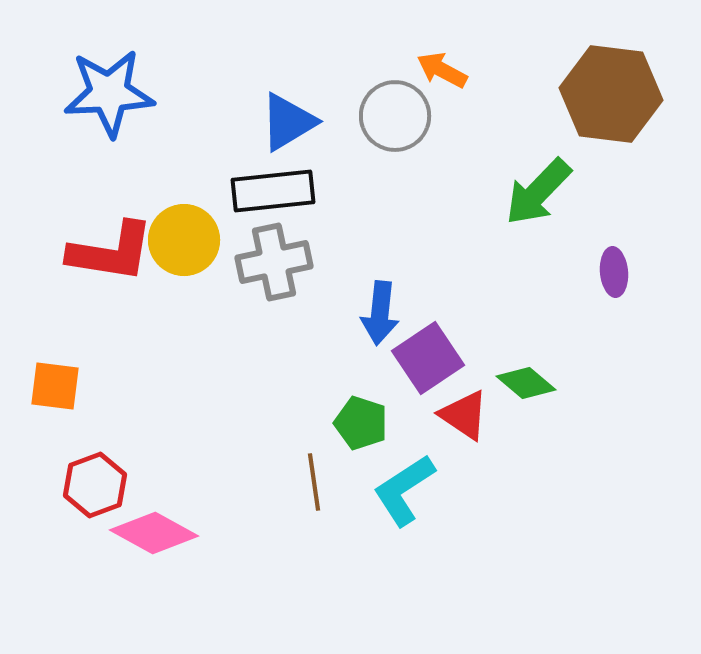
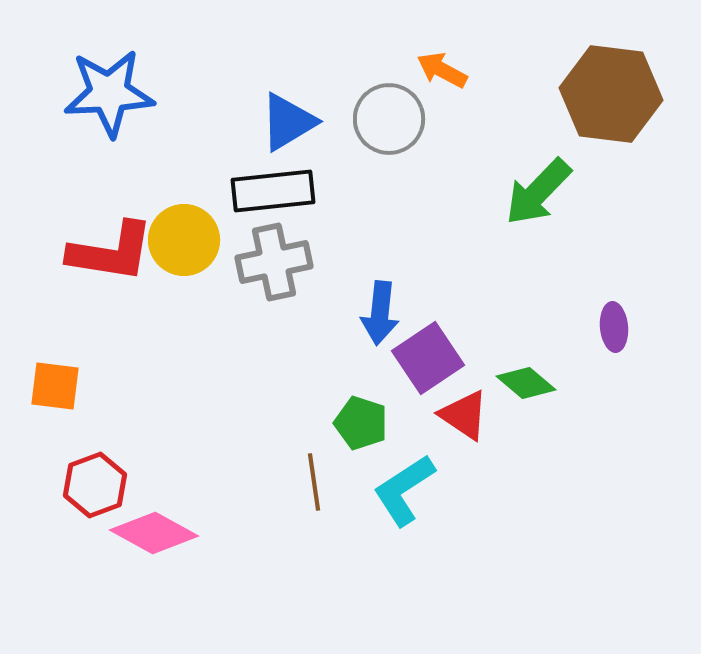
gray circle: moved 6 px left, 3 px down
purple ellipse: moved 55 px down
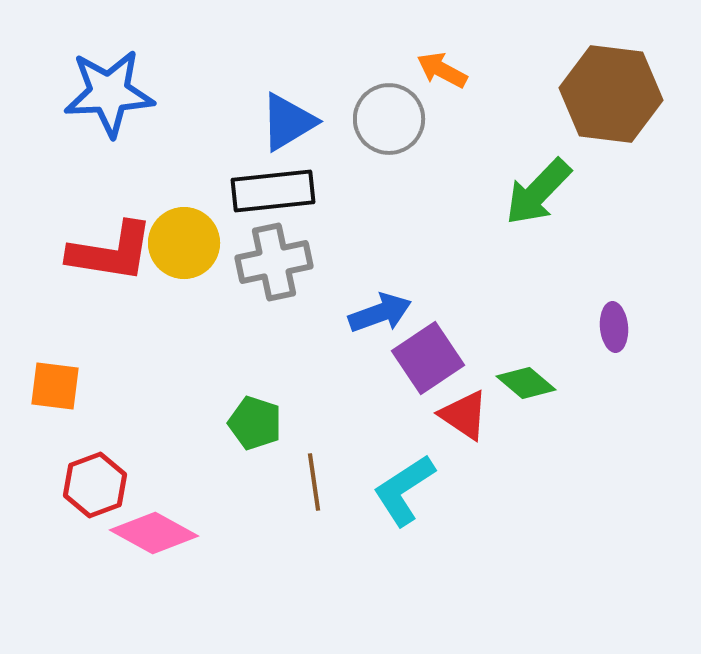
yellow circle: moved 3 px down
blue arrow: rotated 116 degrees counterclockwise
green pentagon: moved 106 px left
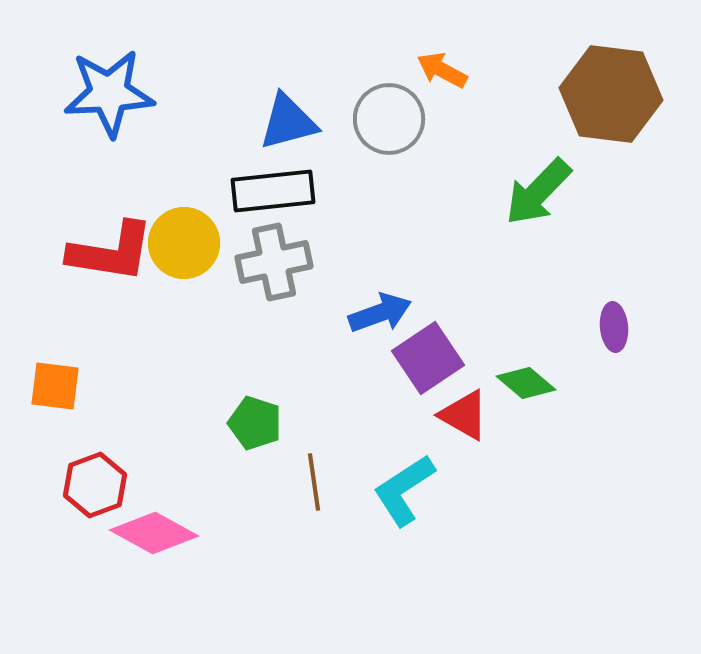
blue triangle: rotated 16 degrees clockwise
red triangle: rotated 4 degrees counterclockwise
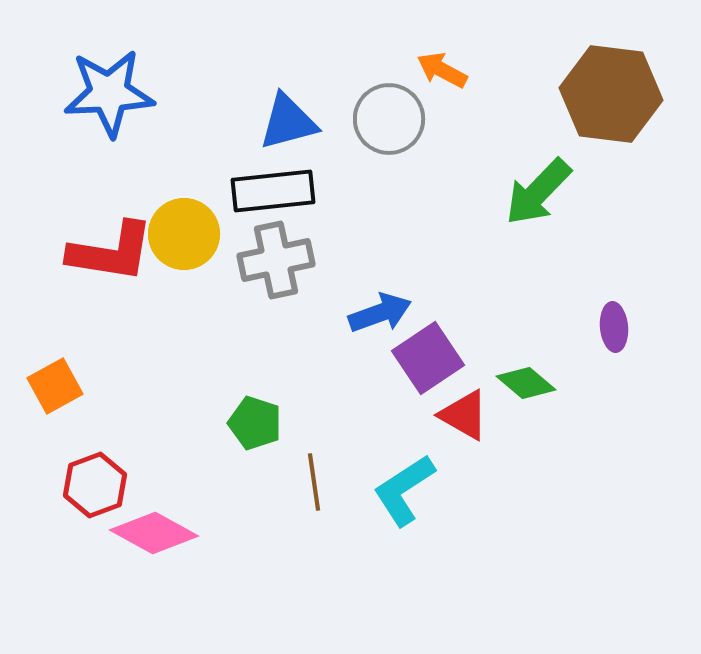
yellow circle: moved 9 px up
gray cross: moved 2 px right, 2 px up
orange square: rotated 36 degrees counterclockwise
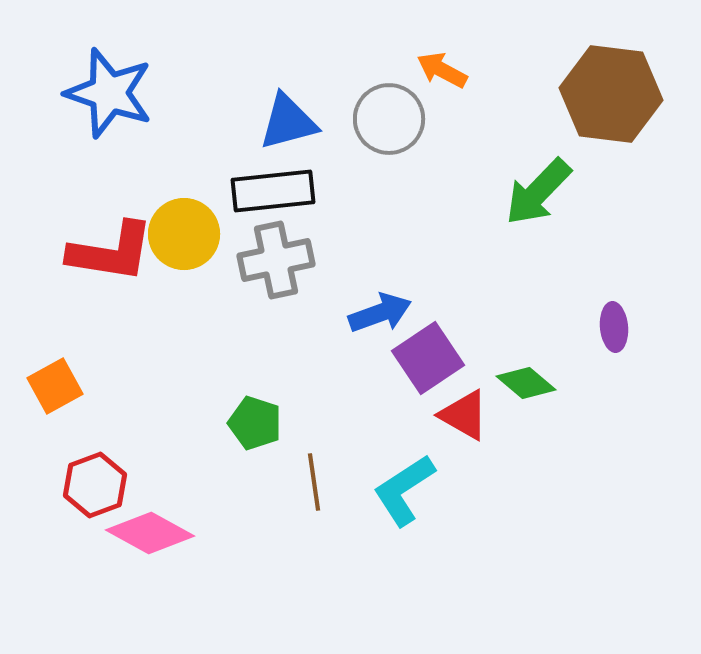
blue star: rotated 22 degrees clockwise
pink diamond: moved 4 px left
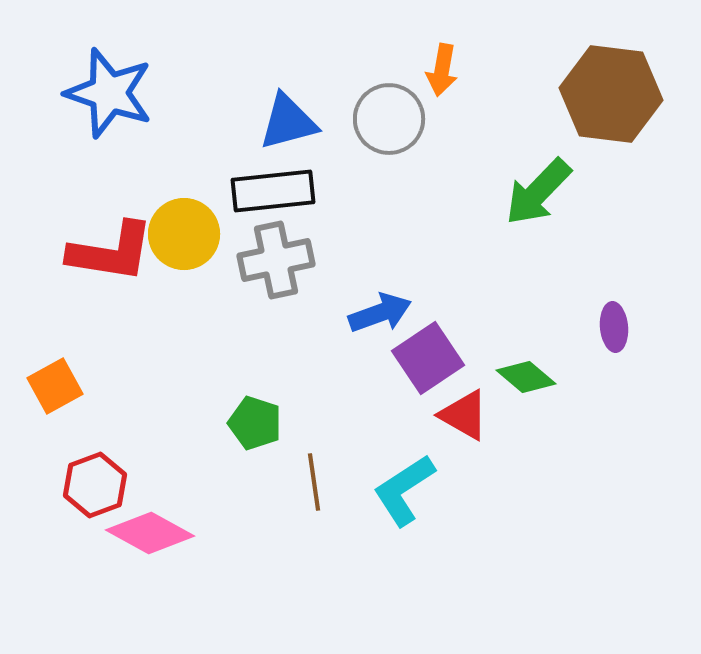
orange arrow: rotated 108 degrees counterclockwise
green diamond: moved 6 px up
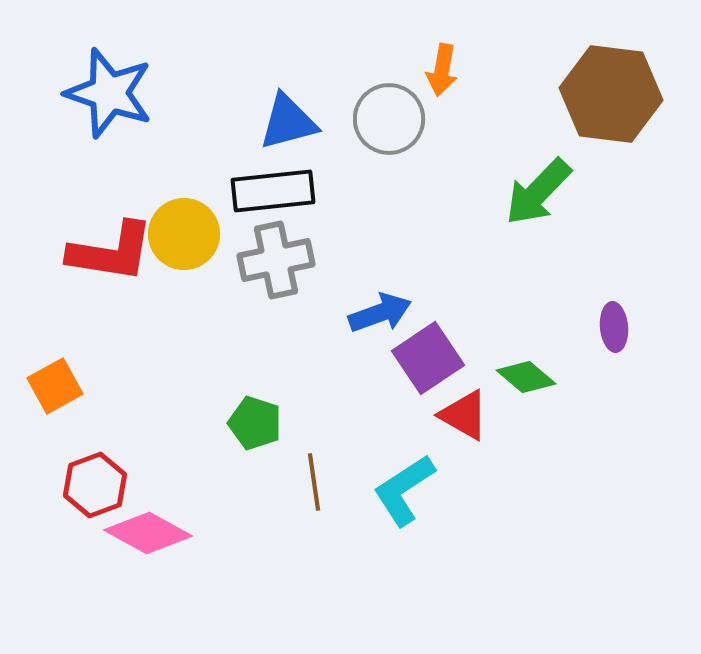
pink diamond: moved 2 px left
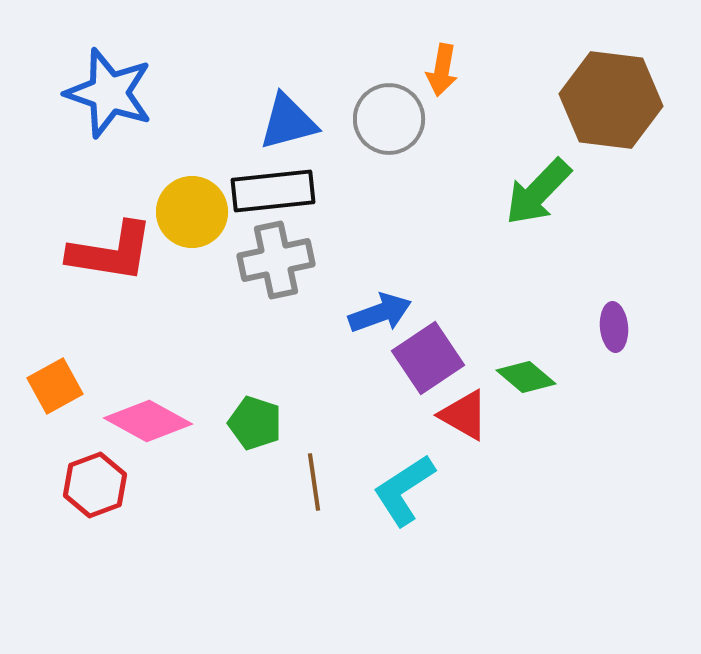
brown hexagon: moved 6 px down
yellow circle: moved 8 px right, 22 px up
pink diamond: moved 112 px up
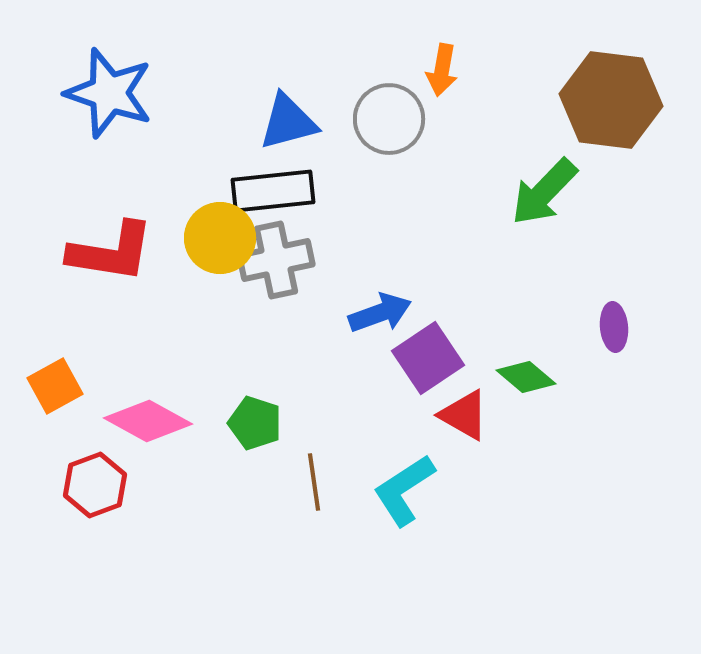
green arrow: moved 6 px right
yellow circle: moved 28 px right, 26 px down
